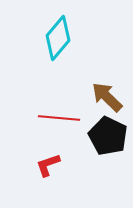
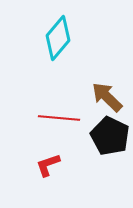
black pentagon: moved 2 px right
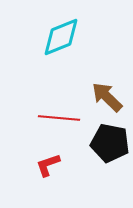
cyan diamond: moved 3 px right, 1 px up; rotated 27 degrees clockwise
black pentagon: moved 7 px down; rotated 15 degrees counterclockwise
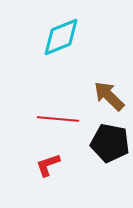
brown arrow: moved 2 px right, 1 px up
red line: moved 1 px left, 1 px down
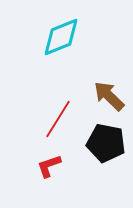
red line: rotated 63 degrees counterclockwise
black pentagon: moved 4 px left
red L-shape: moved 1 px right, 1 px down
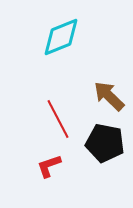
red line: rotated 60 degrees counterclockwise
black pentagon: moved 1 px left
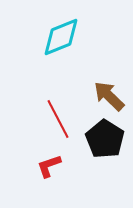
black pentagon: moved 4 px up; rotated 21 degrees clockwise
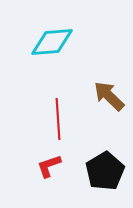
cyan diamond: moved 9 px left, 5 px down; rotated 18 degrees clockwise
red line: rotated 24 degrees clockwise
black pentagon: moved 32 px down; rotated 9 degrees clockwise
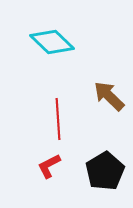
cyan diamond: rotated 48 degrees clockwise
red L-shape: rotated 8 degrees counterclockwise
